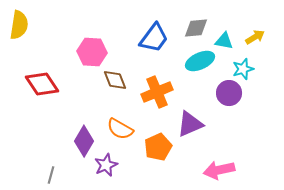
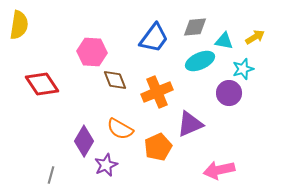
gray diamond: moved 1 px left, 1 px up
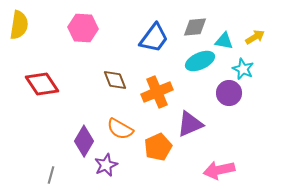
pink hexagon: moved 9 px left, 24 px up
cyan star: rotated 30 degrees counterclockwise
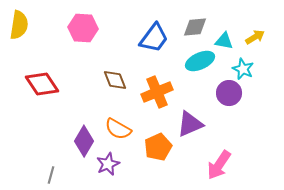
orange semicircle: moved 2 px left
purple star: moved 2 px right, 1 px up
pink arrow: moved 5 px up; rotated 44 degrees counterclockwise
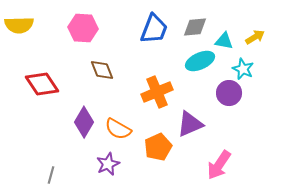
yellow semicircle: rotated 80 degrees clockwise
blue trapezoid: moved 9 px up; rotated 16 degrees counterclockwise
brown diamond: moved 13 px left, 10 px up
purple diamond: moved 19 px up
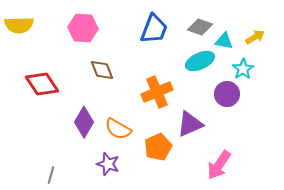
gray diamond: moved 5 px right; rotated 25 degrees clockwise
cyan star: rotated 15 degrees clockwise
purple circle: moved 2 px left, 1 px down
purple star: rotated 30 degrees counterclockwise
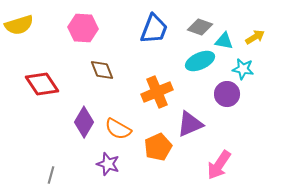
yellow semicircle: rotated 16 degrees counterclockwise
cyan star: rotated 30 degrees counterclockwise
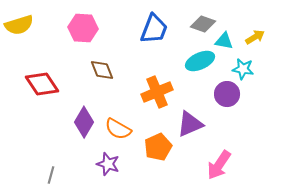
gray diamond: moved 3 px right, 3 px up
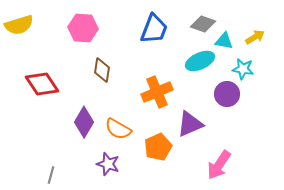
brown diamond: rotated 30 degrees clockwise
